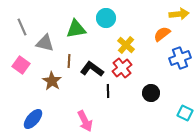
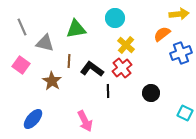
cyan circle: moved 9 px right
blue cross: moved 1 px right, 5 px up
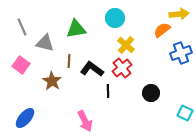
orange semicircle: moved 4 px up
blue ellipse: moved 8 px left, 1 px up
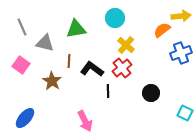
yellow arrow: moved 2 px right, 2 px down
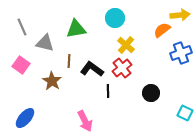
yellow arrow: moved 1 px left, 1 px up
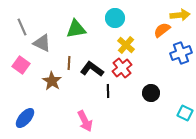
gray triangle: moved 3 px left; rotated 12 degrees clockwise
brown line: moved 2 px down
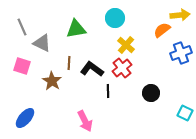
pink square: moved 1 px right, 1 px down; rotated 18 degrees counterclockwise
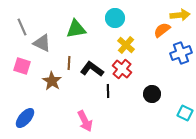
red cross: moved 1 px down; rotated 12 degrees counterclockwise
black circle: moved 1 px right, 1 px down
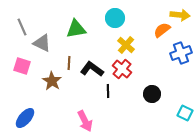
yellow arrow: rotated 12 degrees clockwise
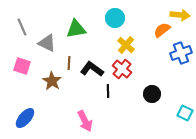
gray triangle: moved 5 px right
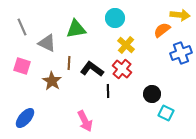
cyan square: moved 19 px left
